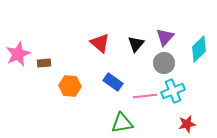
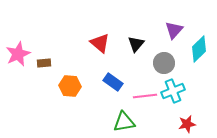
purple triangle: moved 9 px right, 7 px up
green triangle: moved 2 px right, 1 px up
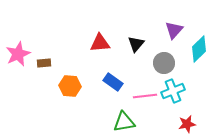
red triangle: rotated 45 degrees counterclockwise
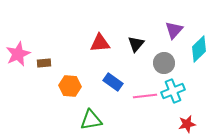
green triangle: moved 33 px left, 2 px up
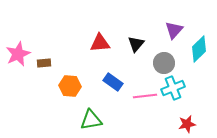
cyan cross: moved 3 px up
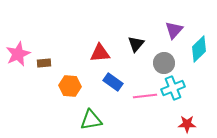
red triangle: moved 10 px down
red star: rotated 12 degrees clockwise
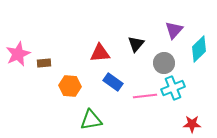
red star: moved 5 px right
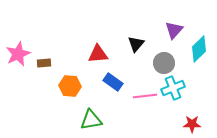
red triangle: moved 2 px left, 1 px down
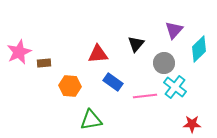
pink star: moved 1 px right, 2 px up
cyan cross: moved 2 px right, 1 px up; rotated 30 degrees counterclockwise
